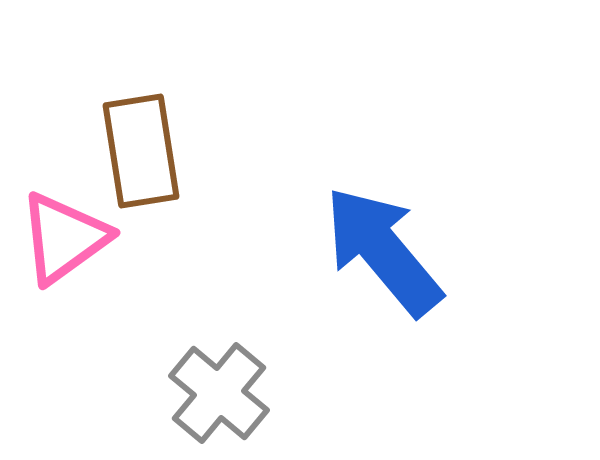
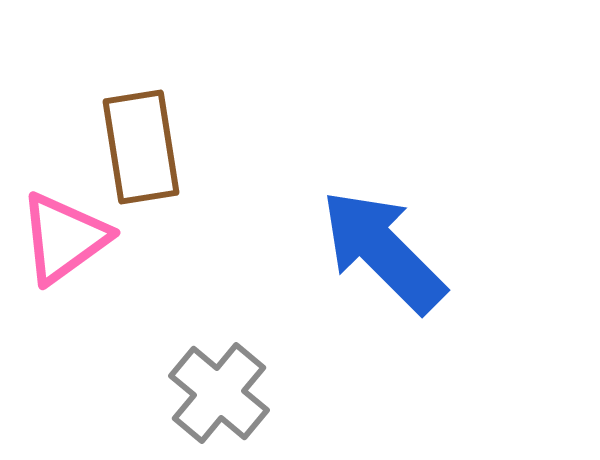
brown rectangle: moved 4 px up
blue arrow: rotated 5 degrees counterclockwise
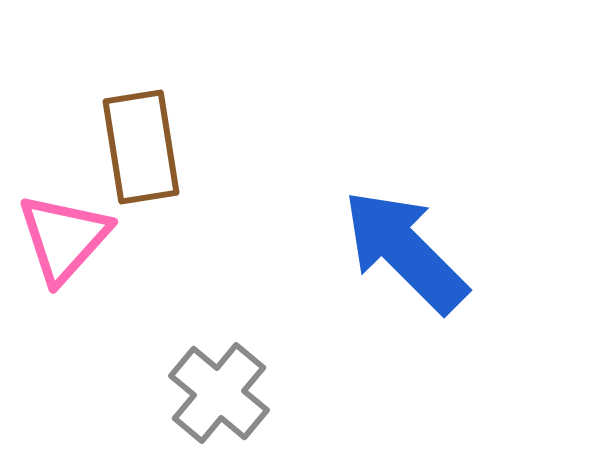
pink triangle: rotated 12 degrees counterclockwise
blue arrow: moved 22 px right
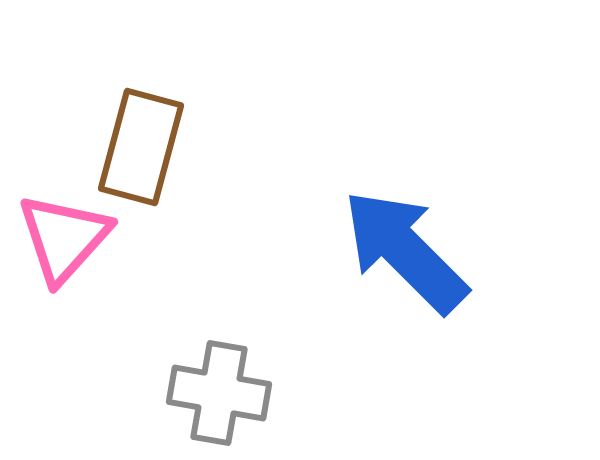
brown rectangle: rotated 24 degrees clockwise
gray cross: rotated 30 degrees counterclockwise
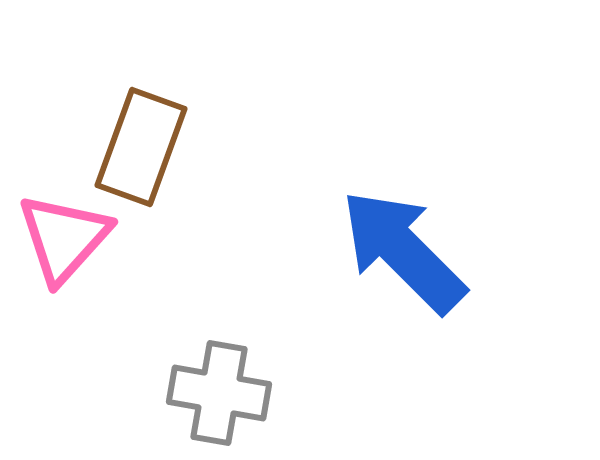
brown rectangle: rotated 5 degrees clockwise
blue arrow: moved 2 px left
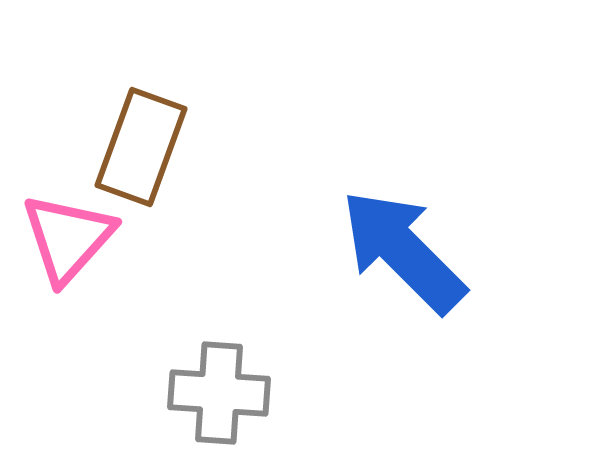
pink triangle: moved 4 px right
gray cross: rotated 6 degrees counterclockwise
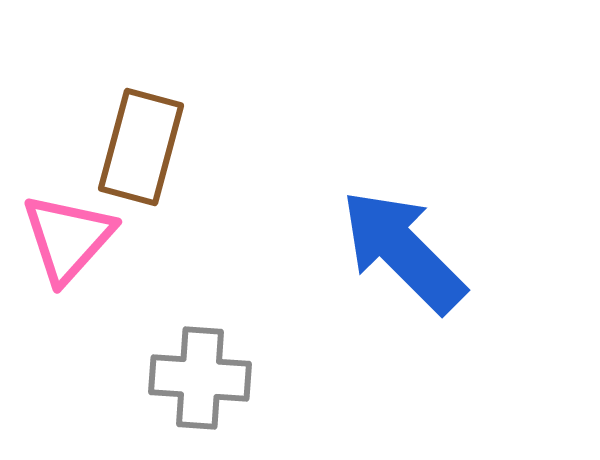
brown rectangle: rotated 5 degrees counterclockwise
gray cross: moved 19 px left, 15 px up
